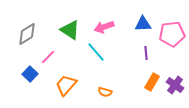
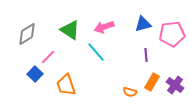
blue triangle: rotated 12 degrees counterclockwise
purple line: moved 2 px down
blue square: moved 5 px right
orange trapezoid: rotated 60 degrees counterclockwise
orange semicircle: moved 25 px right
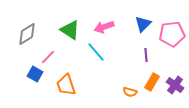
blue triangle: rotated 30 degrees counterclockwise
blue square: rotated 14 degrees counterclockwise
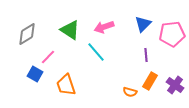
orange rectangle: moved 2 px left, 1 px up
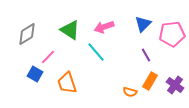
purple line: rotated 24 degrees counterclockwise
orange trapezoid: moved 1 px right, 2 px up
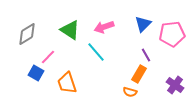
blue square: moved 1 px right, 1 px up
orange rectangle: moved 11 px left, 7 px up
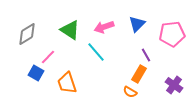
blue triangle: moved 6 px left
purple cross: moved 1 px left
orange semicircle: rotated 16 degrees clockwise
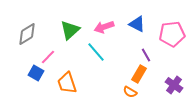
blue triangle: rotated 48 degrees counterclockwise
green triangle: rotated 45 degrees clockwise
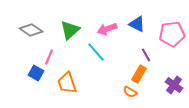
pink arrow: moved 3 px right, 2 px down
gray diamond: moved 4 px right, 4 px up; rotated 65 degrees clockwise
pink line: moved 1 px right; rotated 21 degrees counterclockwise
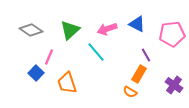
blue square: rotated 14 degrees clockwise
